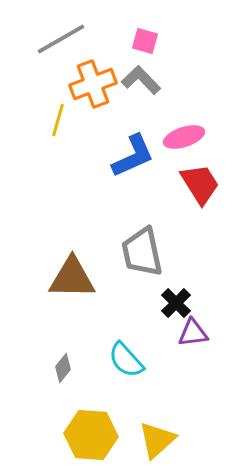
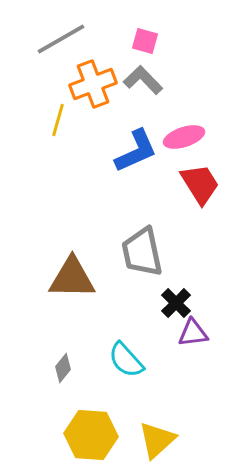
gray L-shape: moved 2 px right
blue L-shape: moved 3 px right, 5 px up
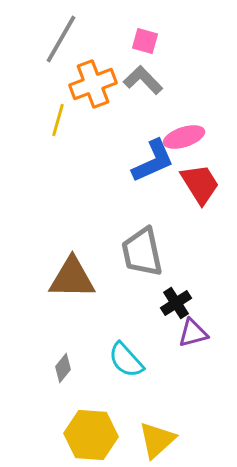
gray line: rotated 30 degrees counterclockwise
blue L-shape: moved 17 px right, 10 px down
black cross: rotated 12 degrees clockwise
purple triangle: rotated 8 degrees counterclockwise
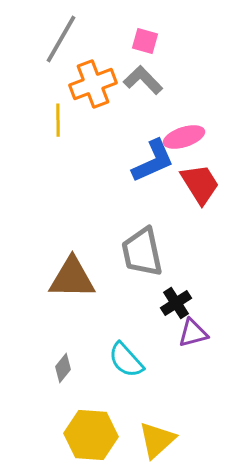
yellow line: rotated 16 degrees counterclockwise
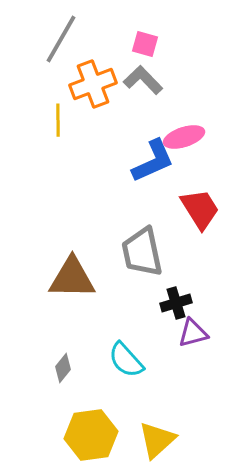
pink square: moved 3 px down
red trapezoid: moved 25 px down
black cross: rotated 16 degrees clockwise
yellow hexagon: rotated 12 degrees counterclockwise
